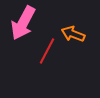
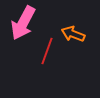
red line: rotated 8 degrees counterclockwise
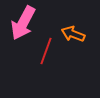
red line: moved 1 px left
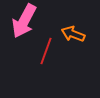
pink arrow: moved 1 px right, 2 px up
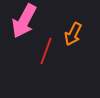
orange arrow: rotated 85 degrees counterclockwise
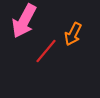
red line: rotated 20 degrees clockwise
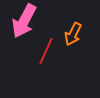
red line: rotated 16 degrees counterclockwise
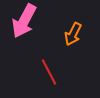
red line: moved 3 px right, 21 px down; rotated 52 degrees counterclockwise
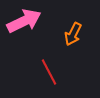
pink arrow: rotated 144 degrees counterclockwise
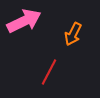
red line: rotated 56 degrees clockwise
